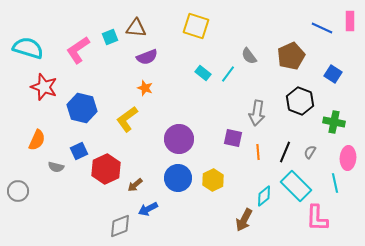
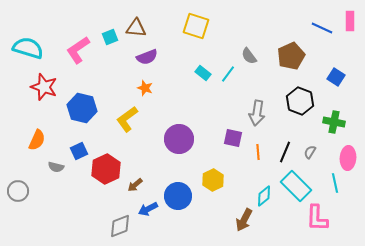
blue square at (333, 74): moved 3 px right, 3 px down
blue circle at (178, 178): moved 18 px down
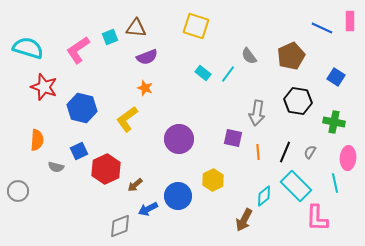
black hexagon at (300, 101): moved 2 px left; rotated 12 degrees counterclockwise
orange semicircle at (37, 140): rotated 20 degrees counterclockwise
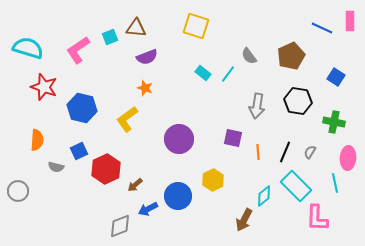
gray arrow at (257, 113): moved 7 px up
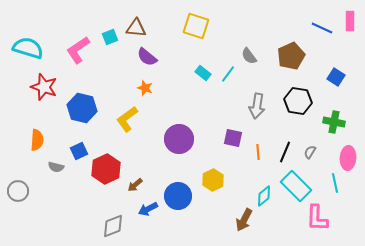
purple semicircle at (147, 57): rotated 60 degrees clockwise
gray diamond at (120, 226): moved 7 px left
